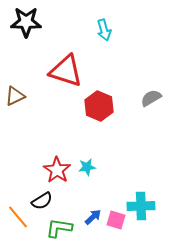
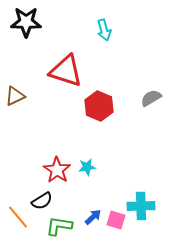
green L-shape: moved 2 px up
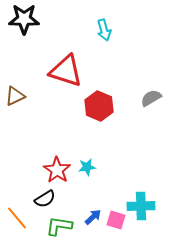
black star: moved 2 px left, 3 px up
black semicircle: moved 3 px right, 2 px up
orange line: moved 1 px left, 1 px down
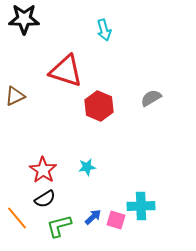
red star: moved 14 px left
green L-shape: rotated 24 degrees counterclockwise
